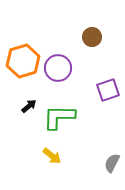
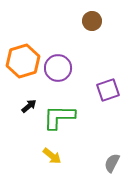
brown circle: moved 16 px up
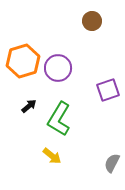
green L-shape: moved 2 px down; rotated 60 degrees counterclockwise
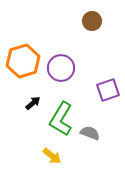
purple circle: moved 3 px right
black arrow: moved 4 px right, 3 px up
green L-shape: moved 2 px right
gray semicircle: moved 22 px left, 30 px up; rotated 84 degrees clockwise
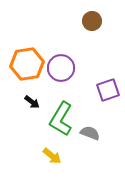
orange hexagon: moved 4 px right, 3 px down; rotated 8 degrees clockwise
black arrow: moved 1 px left, 1 px up; rotated 77 degrees clockwise
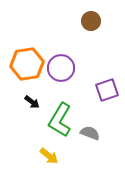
brown circle: moved 1 px left
purple square: moved 1 px left
green L-shape: moved 1 px left, 1 px down
yellow arrow: moved 3 px left
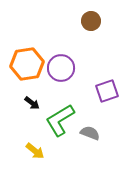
purple square: moved 1 px down
black arrow: moved 1 px down
green L-shape: rotated 28 degrees clockwise
yellow arrow: moved 14 px left, 5 px up
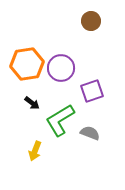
purple square: moved 15 px left
yellow arrow: rotated 72 degrees clockwise
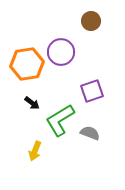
purple circle: moved 16 px up
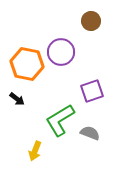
orange hexagon: rotated 20 degrees clockwise
black arrow: moved 15 px left, 4 px up
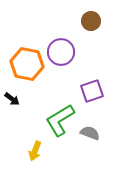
black arrow: moved 5 px left
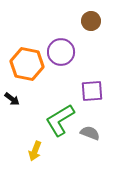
purple square: rotated 15 degrees clockwise
